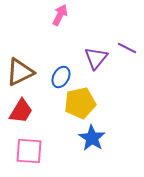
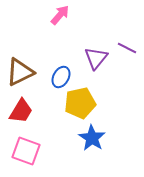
pink arrow: rotated 15 degrees clockwise
pink square: moved 3 px left; rotated 16 degrees clockwise
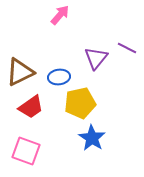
blue ellipse: moved 2 px left; rotated 55 degrees clockwise
red trapezoid: moved 10 px right, 4 px up; rotated 24 degrees clockwise
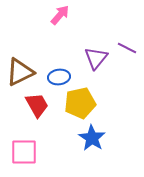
red trapezoid: moved 6 px right, 2 px up; rotated 84 degrees counterclockwise
pink square: moved 2 px left, 1 px down; rotated 20 degrees counterclockwise
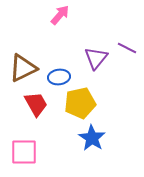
brown triangle: moved 3 px right, 4 px up
red trapezoid: moved 1 px left, 1 px up
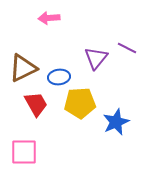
pink arrow: moved 11 px left, 3 px down; rotated 135 degrees counterclockwise
yellow pentagon: rotated 8 degrees clockwise
blue star: moved 24 px right, 16 px up; rotated 16 degrees clockwise
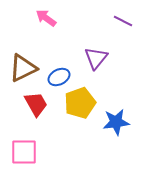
pink arrow: moved 3 px left; rotated 40 degrees clockwise
purple line: moved 4 px left, 27 px up
blue ellipse: rotated 20 degrees counterclockwise
yellow pentagon: rotated 16 degrees counterclockwise
blue star: rotated 16 degrees clockwise
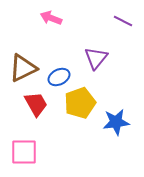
pink arrow: moved 5 px right; rotated 15 degrees counterclockwise
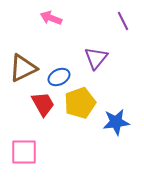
purple line: rotated 36 degrees clockwise
red trapezoid: moved 7 px right
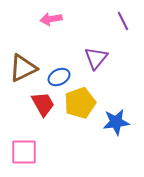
pink arrow: moved 1 px down; rotated 30 degrees counterclockwise
